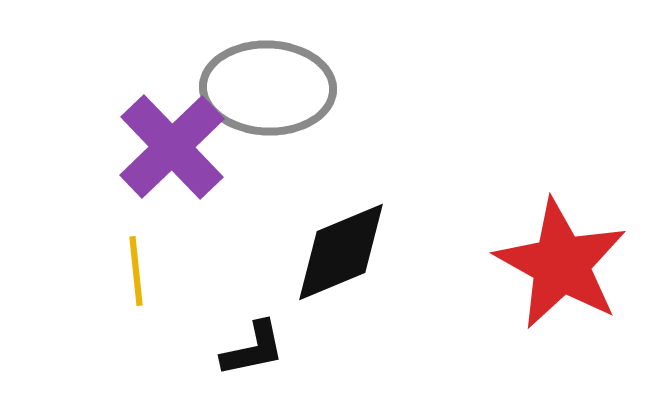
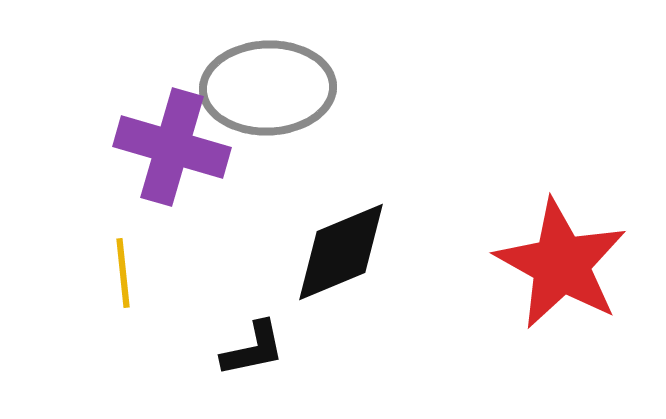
gray ellipse: rotated 4 degrees counterclockwise
purple cross: rotated 30 degrees counterclockwise
yellow line: moved 13 px left, 2 px down
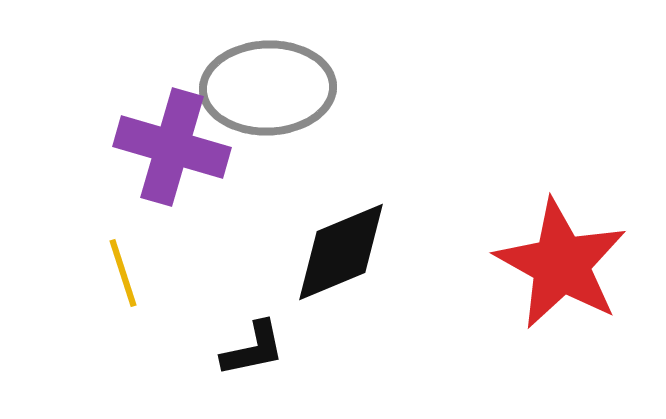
yellow line: rotated 12 degrees counterclockwise
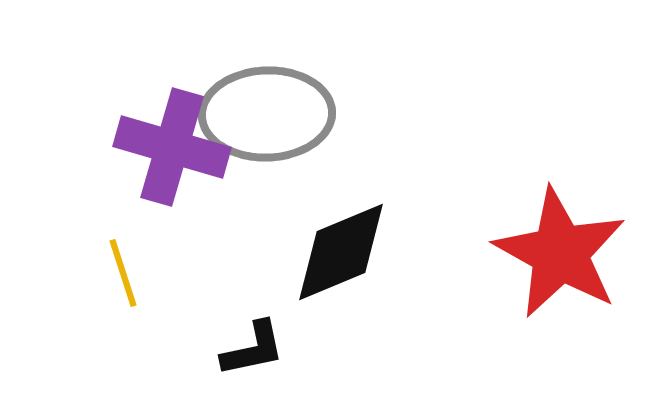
gray ellipse: moved 1 px left, 26 px down
red star: moved 1 px left, 11 px up
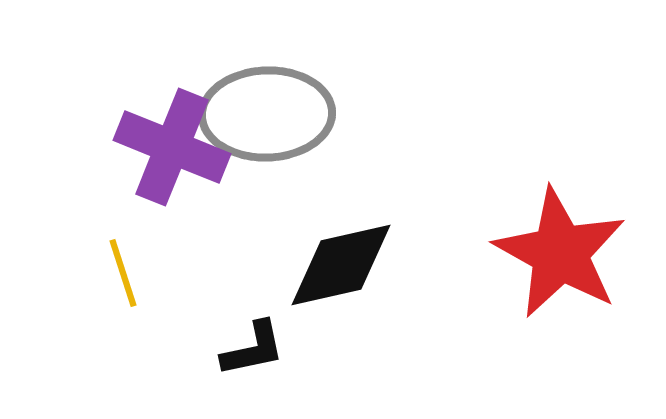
purple cross: rotated 6 degrees clockwise
black diamond: moved 13 px down; rotated 10 degrees clockwise
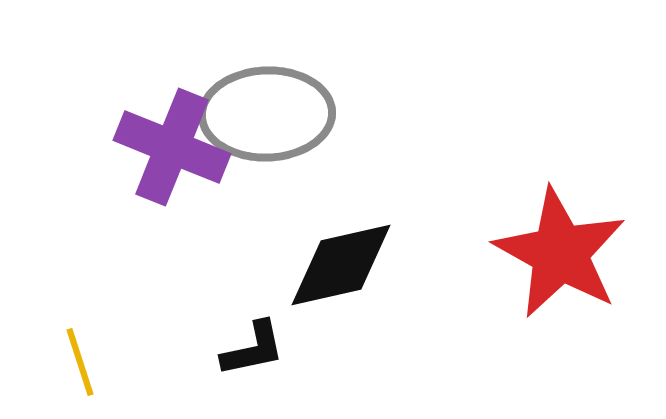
yellow line: moved 43 px left, 89 px down
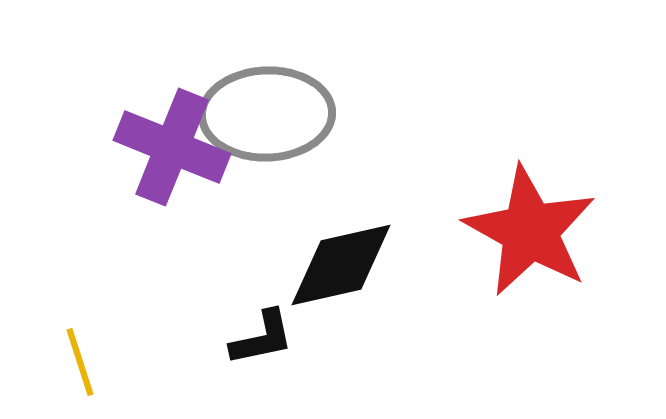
red star: moved 30 px left, 22 px up
black L-shape: moved 9 px right, 11 px up
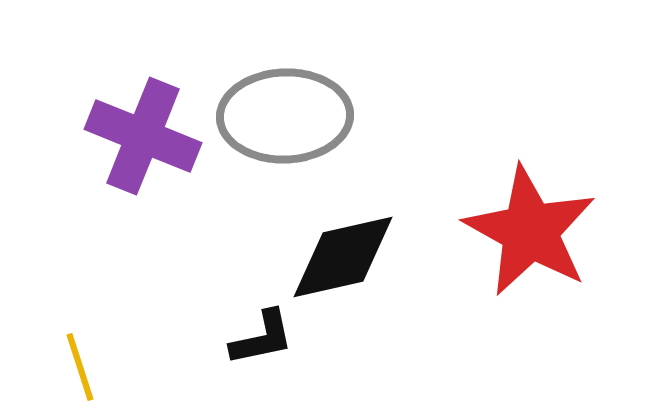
gray ellipse: moved 18 px right, 2 px down
purple cross: moved 29 px left, 11 px up
black diamond: moved 2 px right, 8 px up
yellow line: moved 5 px down
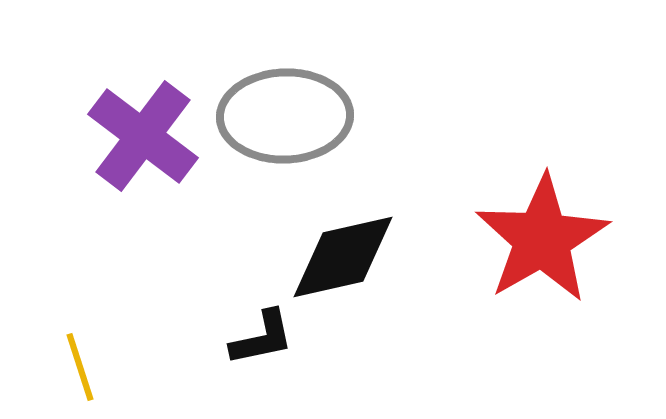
purple cross: rotated 15 degrees clockwise
red star: moved 12 px right, 8 px down; rotated 13 degrees clockwise
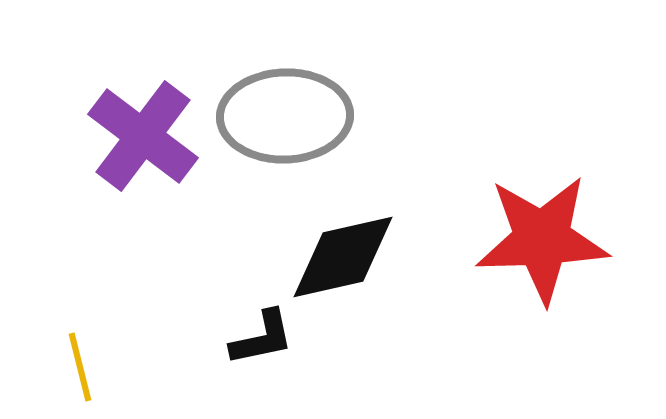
red star: rotated 28 degrees clockwise
yellow line: rotated 4 degrees clockwise
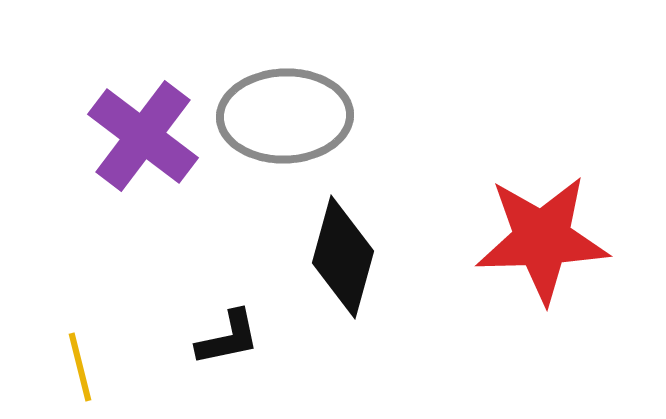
black diamond: rotated 62 degrees counterclockwise
black L-shape: moved 34 px left
